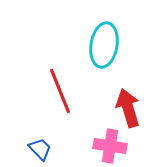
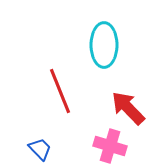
cyan ellipse: rotated 9 degrees counterclockwise
red arrow: rotated 27 degrees counterclockwise
pink cross: rotated 8 degrees clockwise
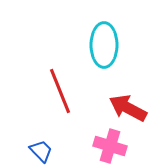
red arrow: rotated 18 degrees counterclockwise
blue trapezoid: moved 1 px right, 2 px down
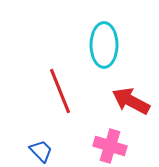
red arrow: moved 3 px right, 7 px up
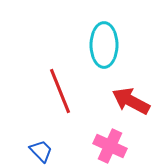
pink cross: rotated 8 degrees clockwise
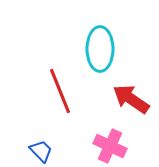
cyan ellipse: moved 4 px left, 4 px down
red arrow: moved 2 px up; rotated 6 degrees clockwise
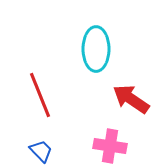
cyan ellipse: moved 4 px left
red line: moved 20 px left, 4 px down
pink cross: rotated 16 degrees counterclockwise
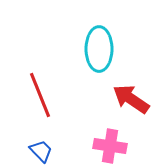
cyan ellipse: moved 3 px right
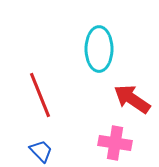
red arrow: moved 1 px right
pink cross: moved 5 px right, 3 px up
